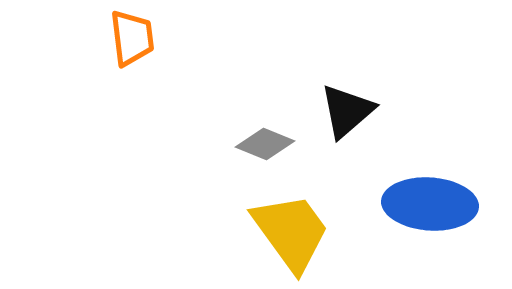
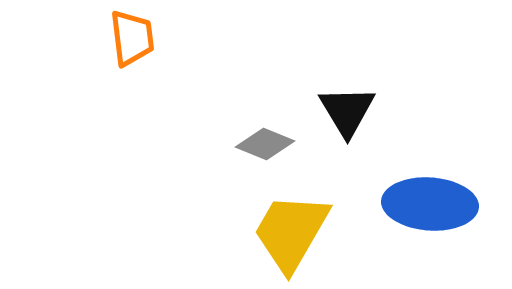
black triangle: rotated 20 degrees counterclockwise
yellow trapezoid: rotated 114 degrees counterclockwise
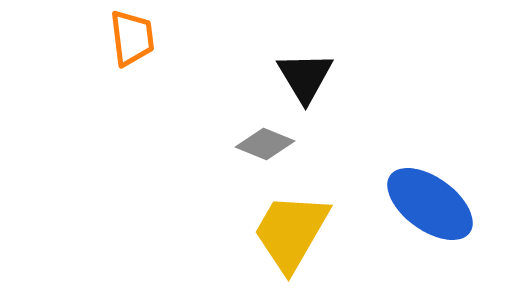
black triangle: moved 42 px left, 34 px up
blue ellipse: rotated 32 degrees clockwise
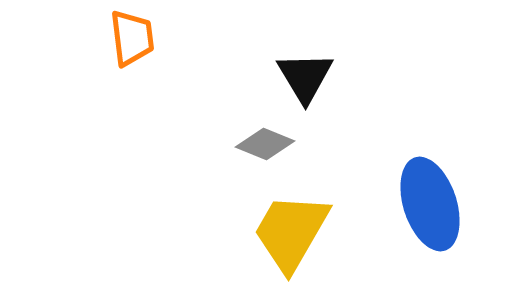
blue ellipse: rotated 36 degrees clockwise
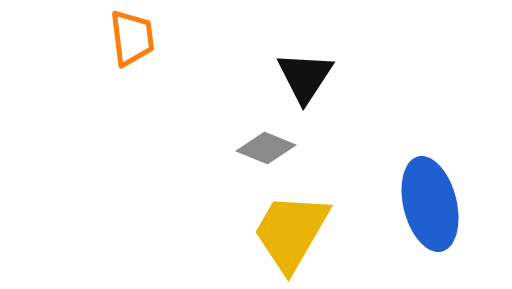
black triangle: rotated 4 degrees clockwise
gray diamond: moved 1 px right, 4 px down
blue ellipse: rotated 4 degrees clockwise
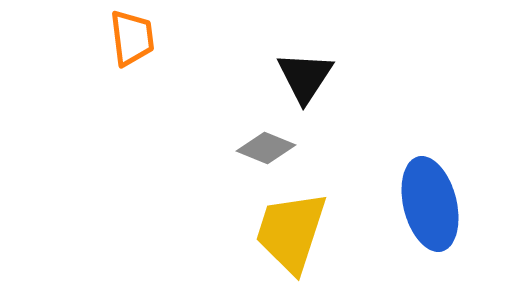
yellow trapezoid: rotated 12 degrees counterclockwise
